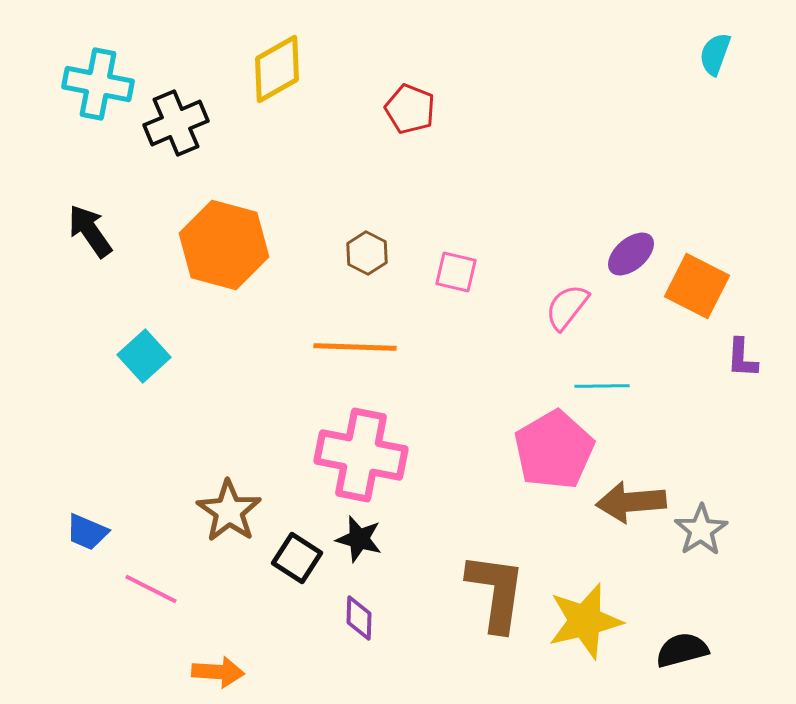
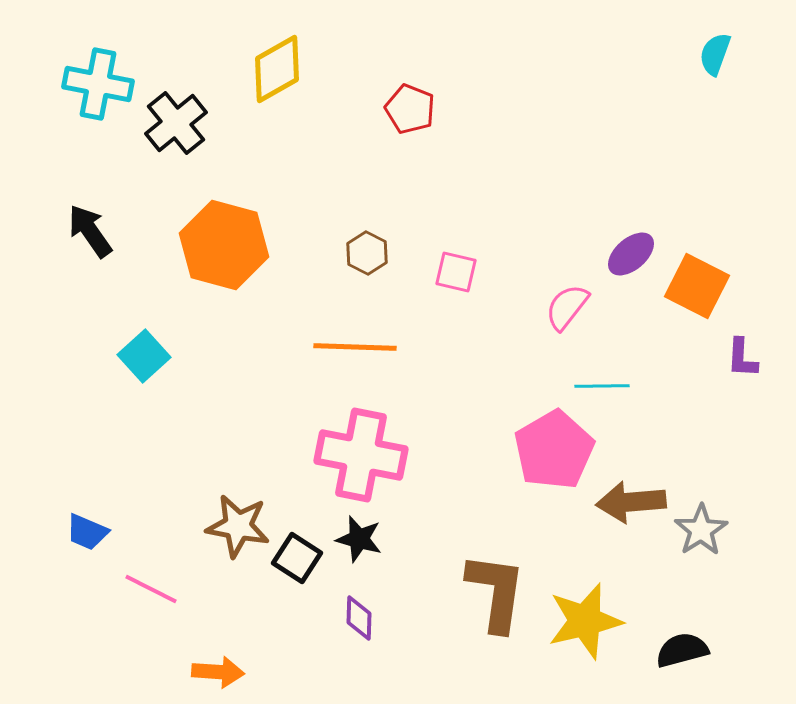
black cross: rotated 16 degrees counterclockwise
brown star: moved 9 px right, 15 px down; rotated 24 degrees counterclockwise
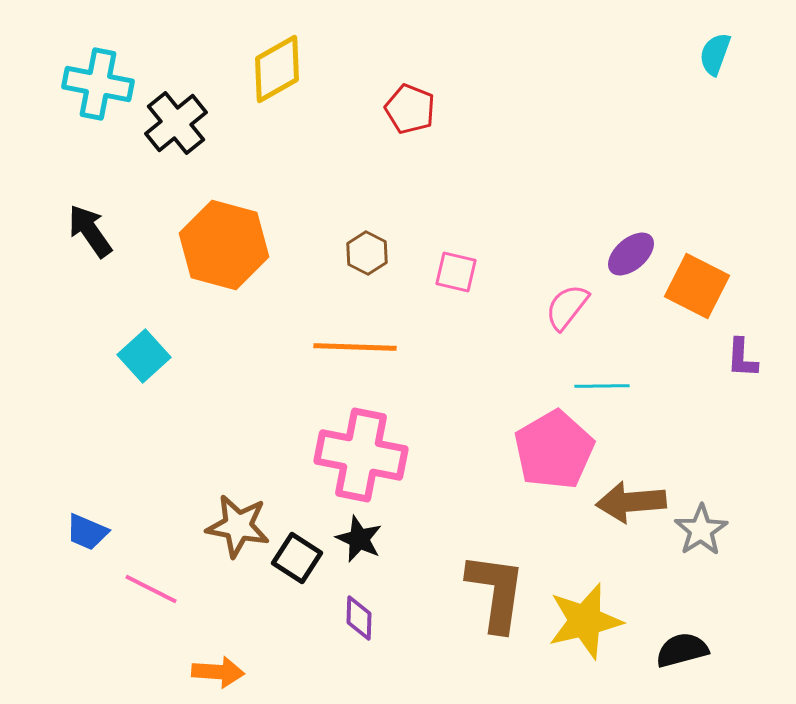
black star: rotated 9 degrees clockwise
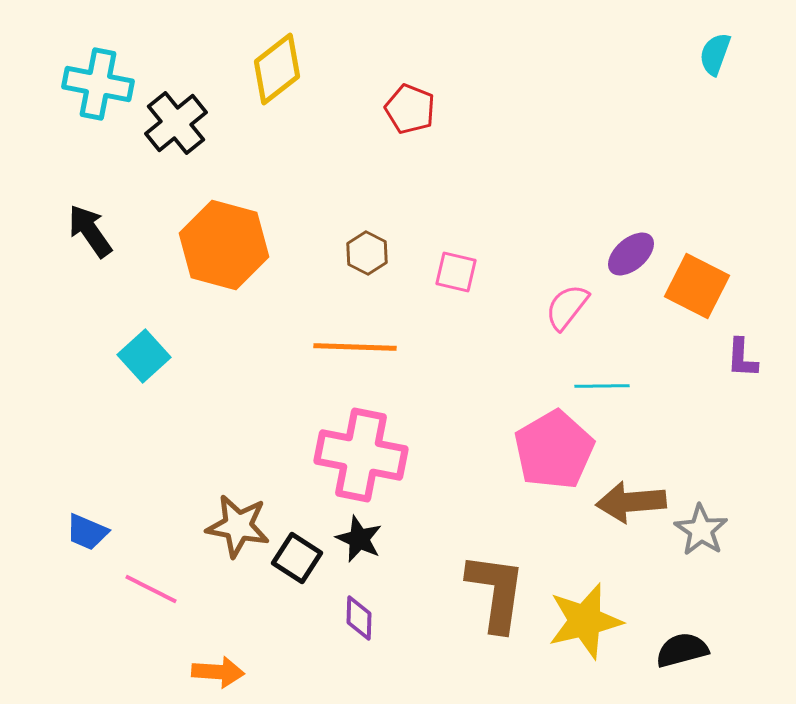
yellow diamond: rotated 8 degrees counterclockwise
gray star: rotated 6 degrees counterclockwise
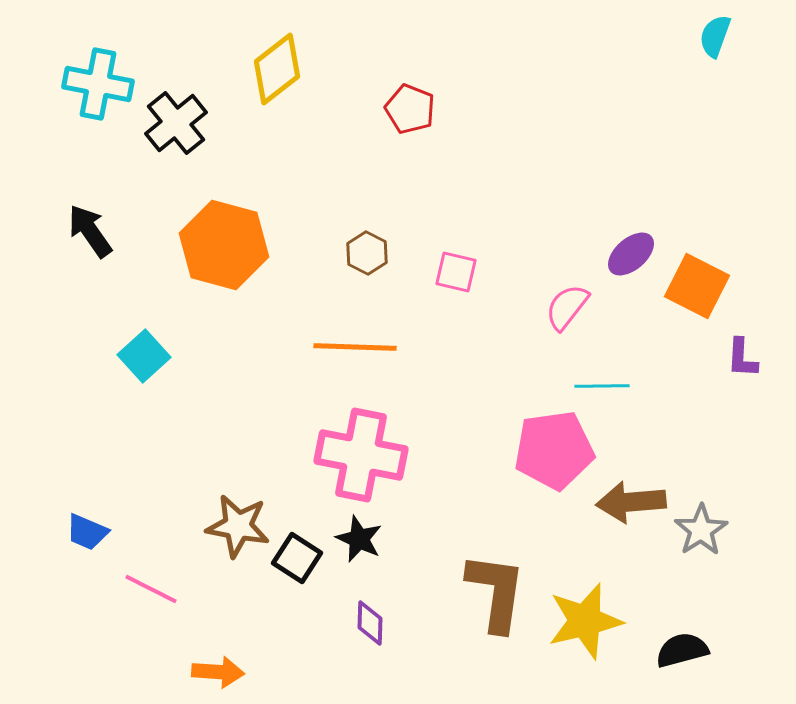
cyan semicircle: moved 18 px up
pink pentagon: rotated 22 degrees clockwise
gray star: rotated 6 degrees clockwise
purple diamond: moved 11 px right, 5 px down
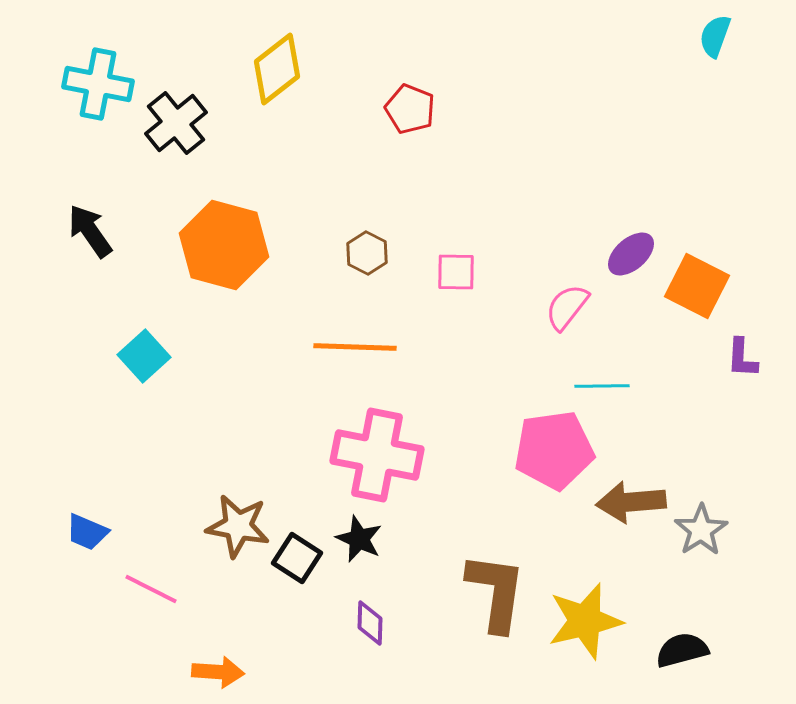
pink square: rotated 12 degrees counterclockwise
pink cross: moved 16 px right
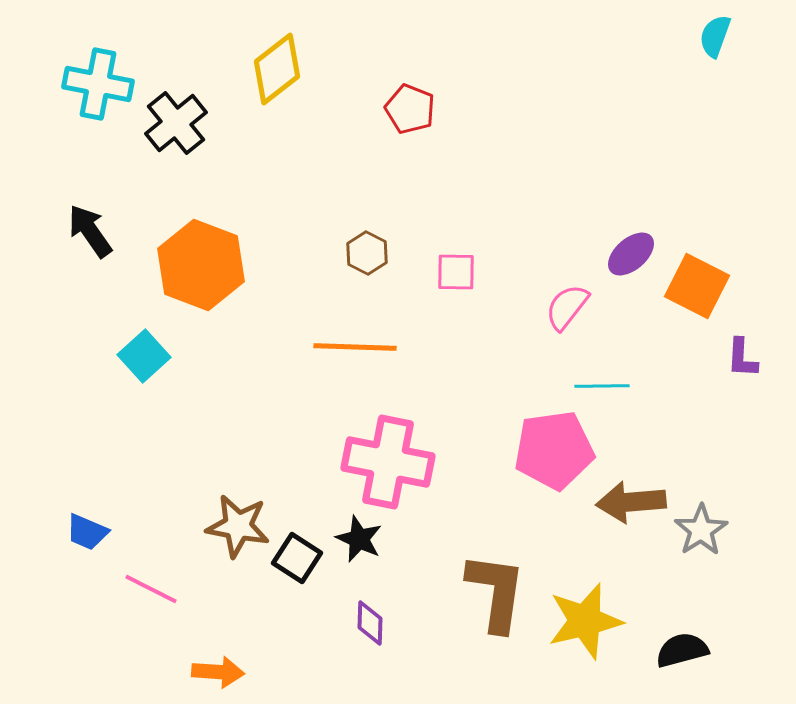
orange hexagon: moved 23 px left, 20 px down; rotated 6 degrees clockwise
pink cross: moved 11 px right, 7 px down
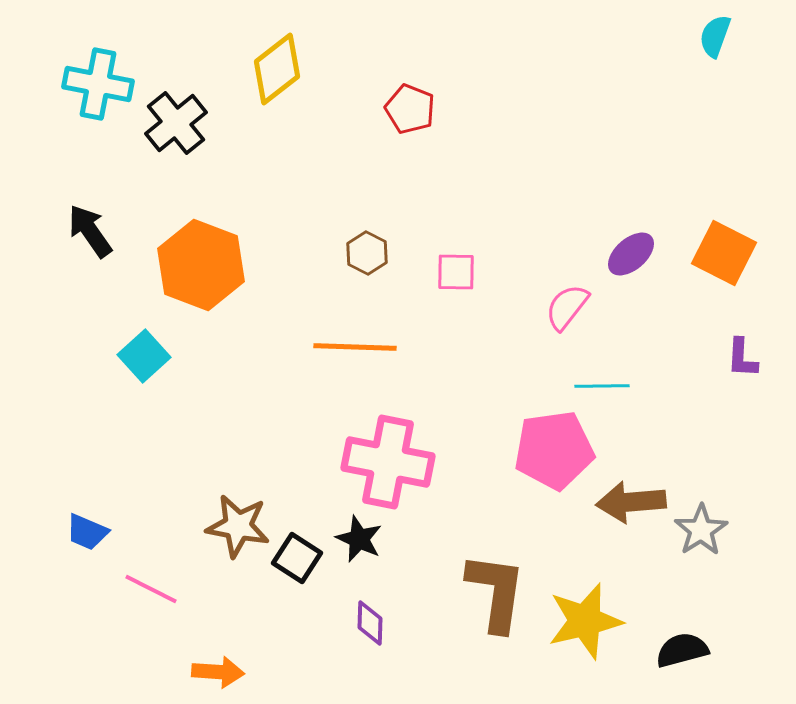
orange square: moved 27 px right, 33 px up
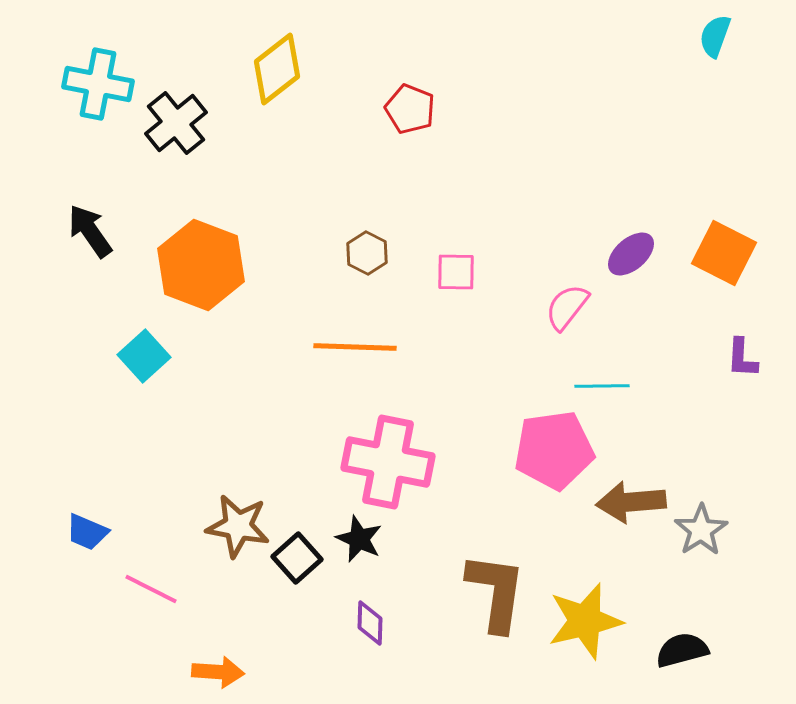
black square: rotated 15 degrees clockwise
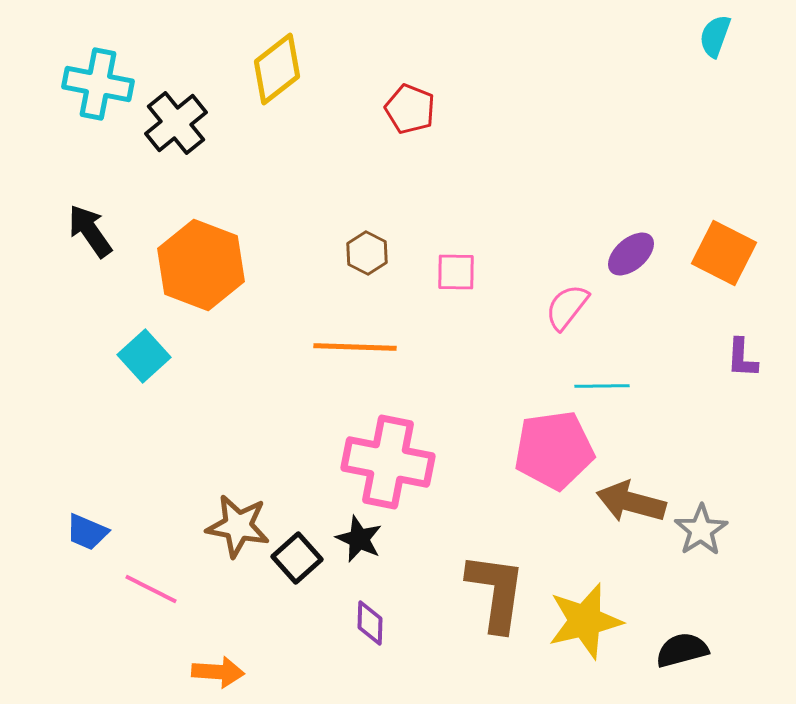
brown arrow: rotated 20 degrees clockwise
